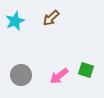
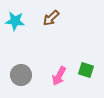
cyan star: rotated 30 degrees clockwise
pink arrow: rotated 24 degrees counterclockwise
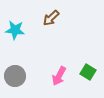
cyan star: moved 9 px down
green square: moved 2 px right, 2 px down; rotated 14 degrees clockwise
gray circle: moved 6 px left, 1 px down
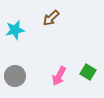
cyan star: rotated 18 degrees counterclockwise
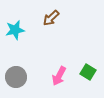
gray circle: moved 1 px right, 1 px down
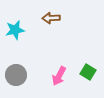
brown arrow: rotated 42 degrees clockwise
gray circle: moved 2 px up
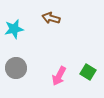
brown arrow: rotated 18 degrees clockwise
cyan star: moved 1 px left, 1 px up
gray circle: moved 7 px up
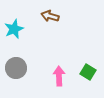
brown arrow: moved 1 px left, 2 px up
cyan star: rotated 12 degrees counterclockwise
pink arrow: rotated 150 degrees clockwise
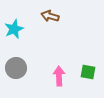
green square: rotated 21 degrees counterclockwise
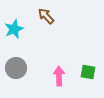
brown arrow: moved 4 px left; rotated 30 degrees clockwise
